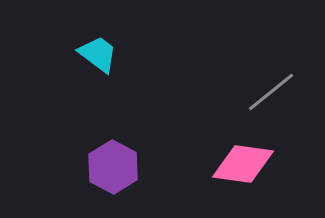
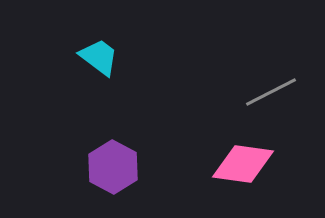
cyan trapezoid: moved 1 px right, 3 px down
gray line: rotated 12 degrees clockwise
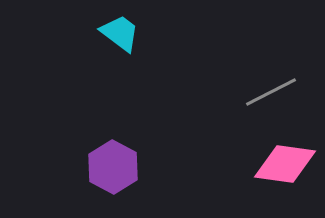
cyan trapezoid: moved 21 px right, 24 px up
pink diamond: moved 42 px right
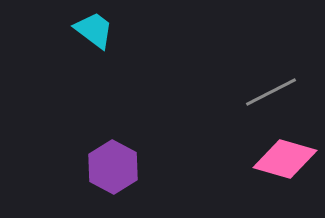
cyan trapezoid: moved 26 px left, 3 px up
pink diamond: moved 5 px up; rotated 8 degrees clockwise
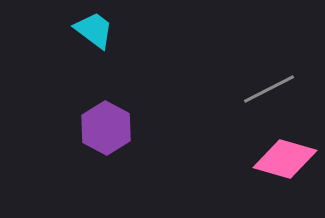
gray line: moved 2 px left, 3 px up
purple hexagon: moved 7 px left, 39 px up
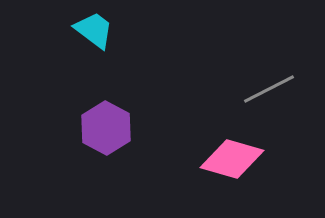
pink diamond: moved 53 px left
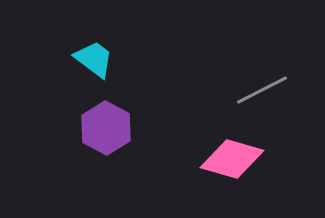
cyan trapezoid: moved 29 px down
gray line: moved 7 px left, 1 px down
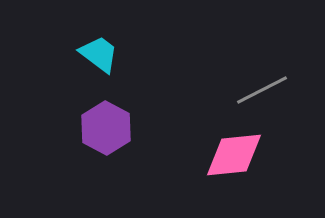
cyan trapezoid: moved 5 px right, 5 px up
pink diamond: moved 2 px right, 4 px up; rotated 22 degrees counterclockwise
